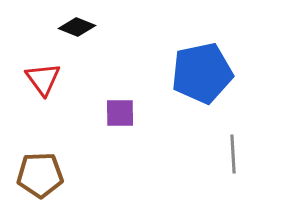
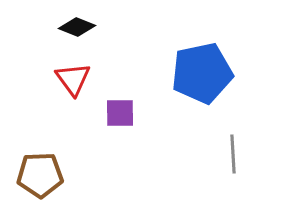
red triangle: moved 30 px right
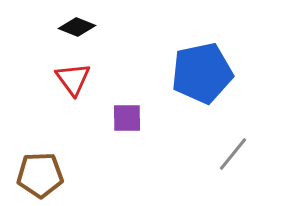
purple square: moved 7 px right, 5 px down
gray line: rotated 42 degrees clockwise
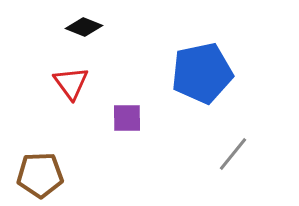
black diamond: moved 7 px right
red triangle: moved 2 px left, 4 px down
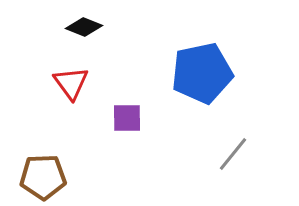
brown pentagon: moved 3 px right, 2 px down
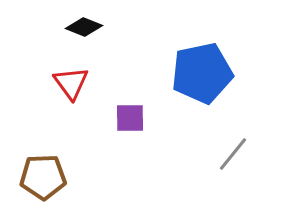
purple square: moved 3 px right
